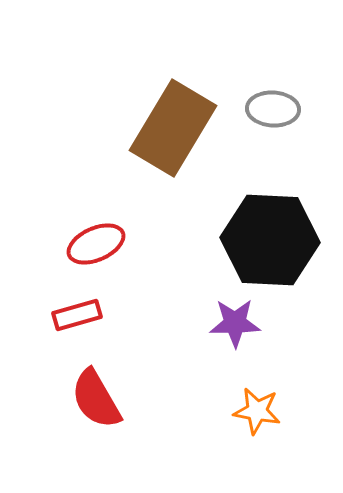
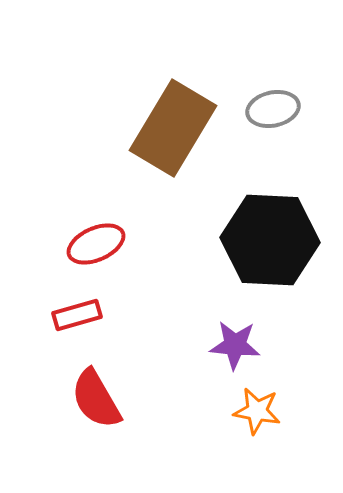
gray ellipse: rotated 15 degrees counterclockwise
purple star: moved 22 px down; rotated 6 degrees clockwise
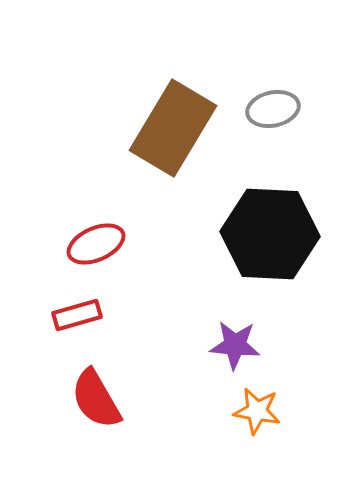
black hexagon: moved 6 px up
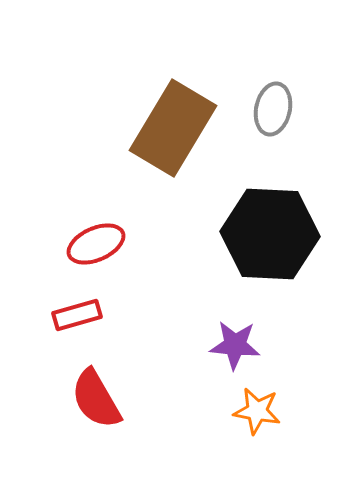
gray ellipse: rotated 66 degrees counterclockwise
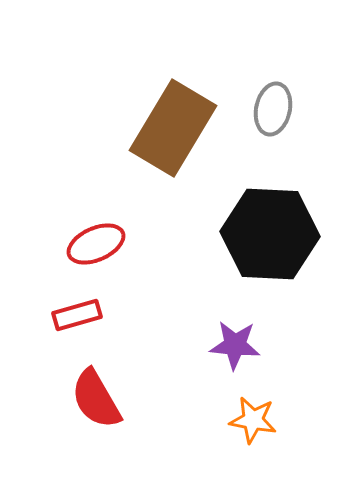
orange star: moved 4 px left, 9 px down
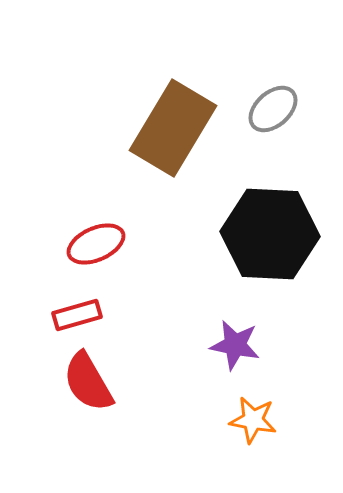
gray ellipse: rotated 36 degrees clockwise
purple star: rotated 6 degrees clockwise
red semicircle: moved 8 px left, 17 px up
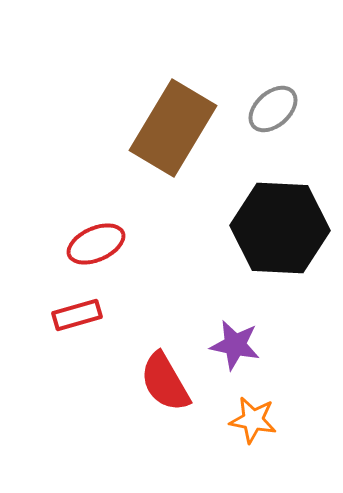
black hexagon: moved 10 px right, 6 px up
red semicircle: moved 77 px right
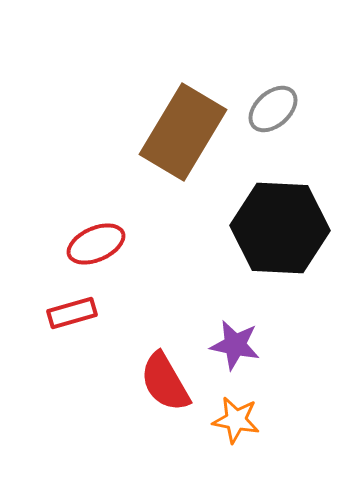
brown rectangle: moved 10 px right, 4 px down
red rectangle: moved 5 px left, 2 px up
orange star: moved 17 px left
